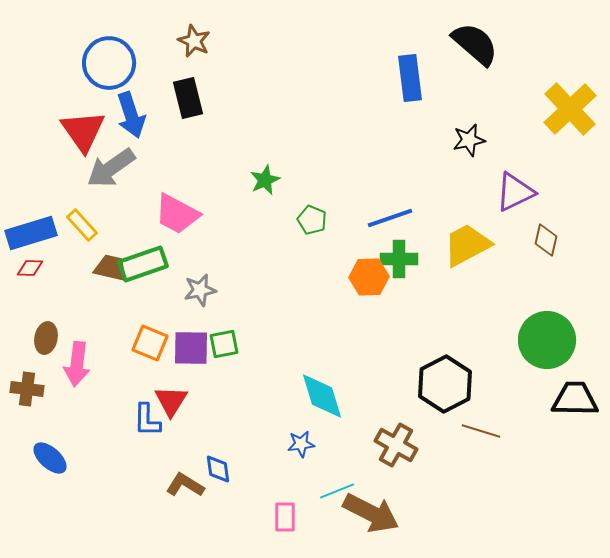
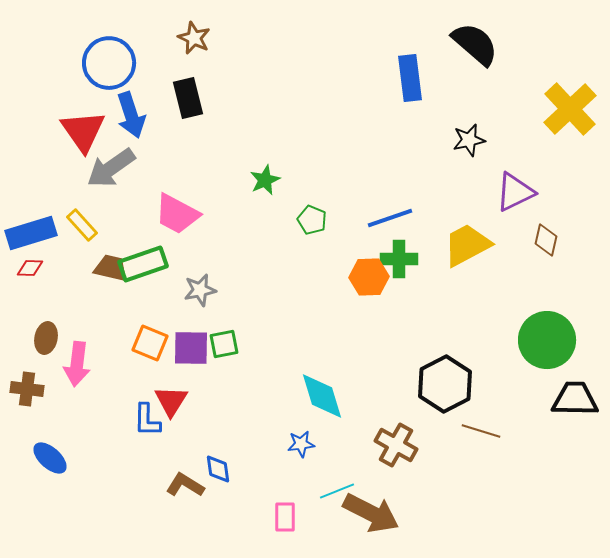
brown star at (194, 41): moved 3 px up
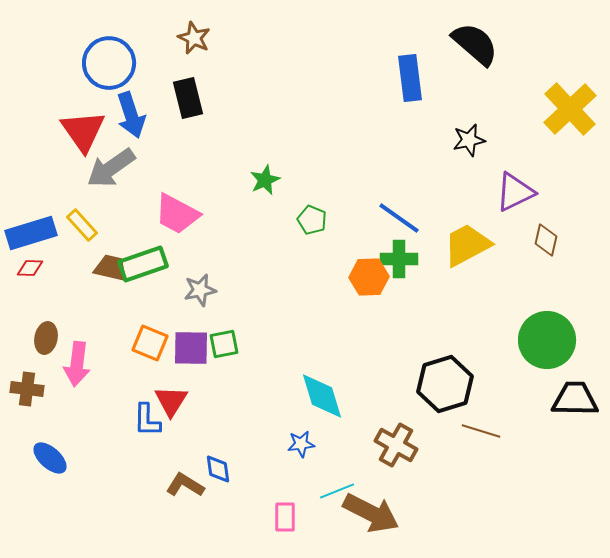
blue line at (390, 218): moved 9 px right; rotated 54 degrees clockwise
black hexagon at (445, 384): rotated 10 degrees clockwise
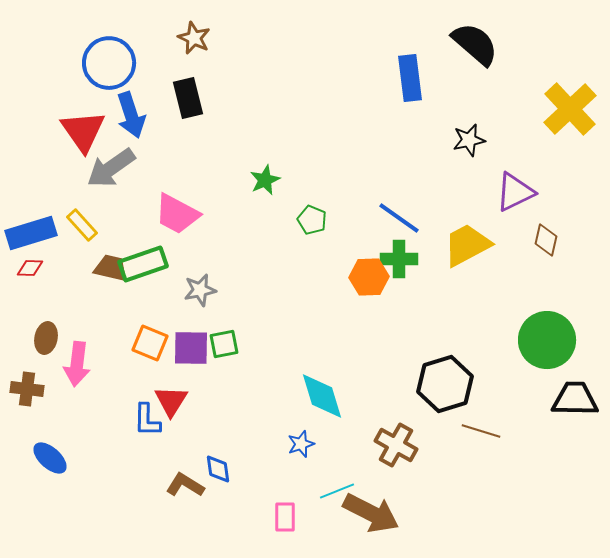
blue star at (301, 444): rotated 12 degrees counterclockwise
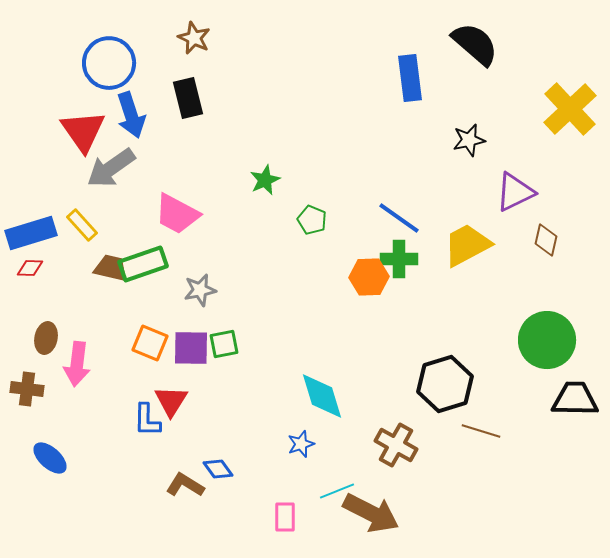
blue diamond at (218, 469): rotated 28 degrees counterclockwise
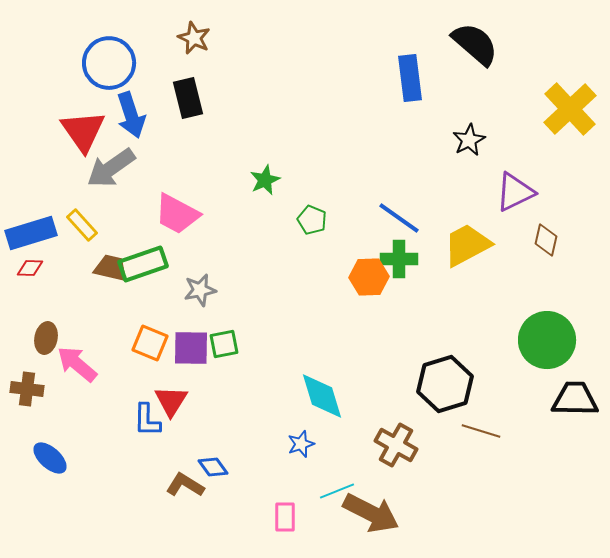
black star at (469, 140): rotated 16 degrees counterclockwise
pink arrow at (77, 364): rotated 123 degrees clockwise
blue diamond at (218, 469): moved 5 px left, 2 px up
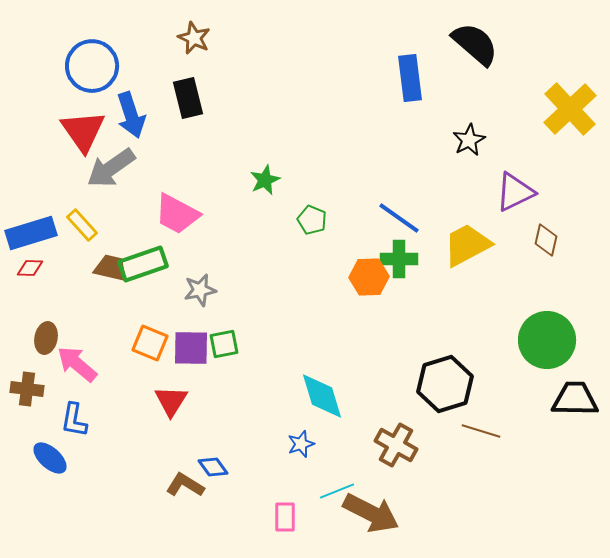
blue circle at (109, 63): moved 17 px left, 3 px down
blue L-shape at (147, 420): moved 73 px left; rotated 9 degrees clockwise
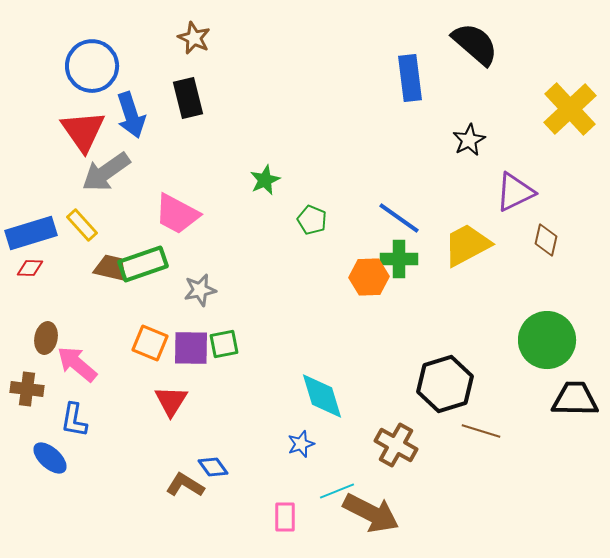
gray arrow at (111, 168): moved 5 px left, 4 px down
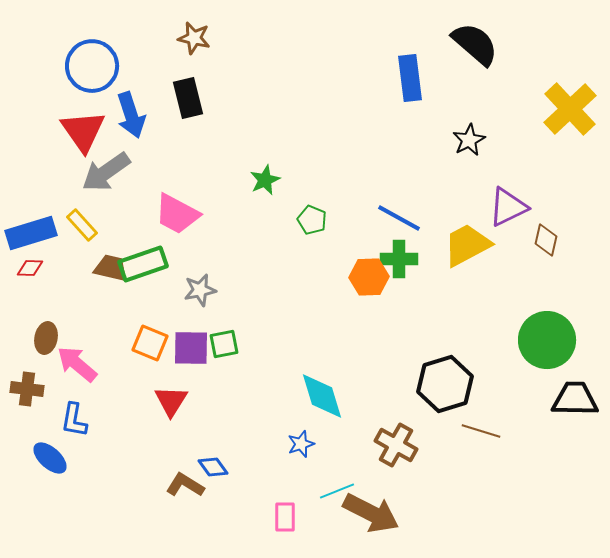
brown star at (194, 38): rotated 12 degrees counterclockwise
purple triangle at (515, 192): moved 7 px left, 15 px down
blue line at (399, 218): rotated 6 degrees counterclockwise
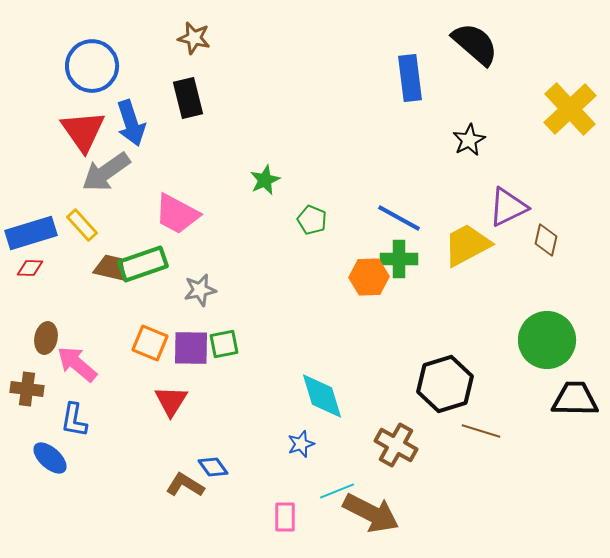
blue arrow at (131, 115): moved 8 px down
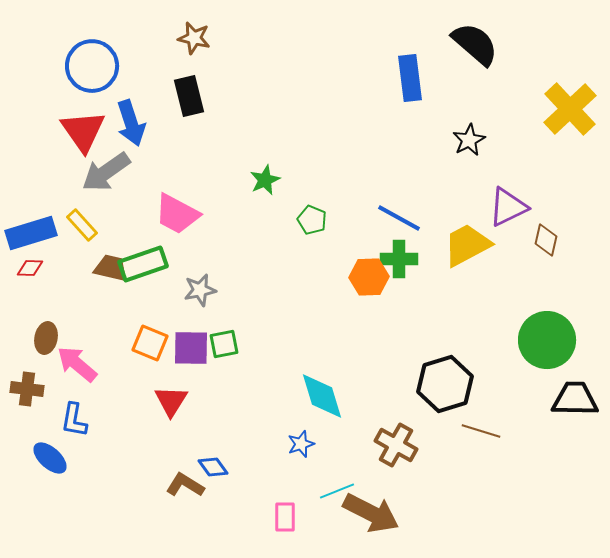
black rectangle at (188, 98): moved 1 px right, 2 px up
